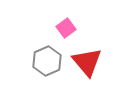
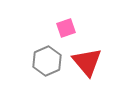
pink square: rotated 18 degrees clockwise
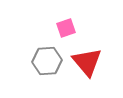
gray hexagon: rotated 20 degrees clockwise
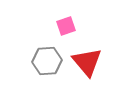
pink square: moved 2 px up
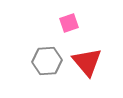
pink square: moved 3 px right, 3 px up
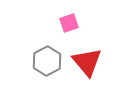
gray hexagon: rotated 24 degrees counterclockwise
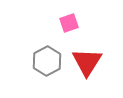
red triangle: rotated 12 degrees clockwise
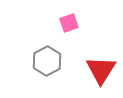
red triangle: moved 14 px right, 8 px down
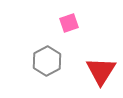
red triangle: moved 1 px down
